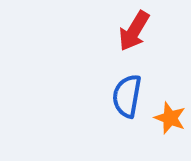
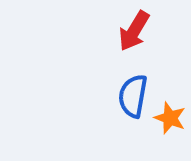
blue semicircle: moved 6 px right
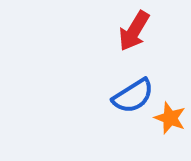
blue semicircle: rotated 132 degrees counterclockwise
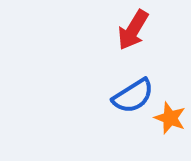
red arrow: moved 1 px left, 1 px up
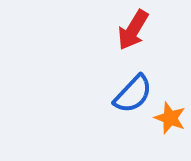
blue semicircle: moved 2 px up; rotated 15 degrees counterclockwise
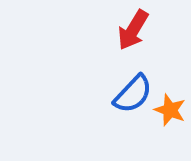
orange star: moved 8 px up
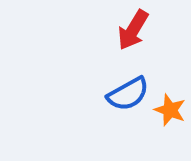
blue semicircle: moved 5 px left; rotated 18 degrees clockwise
